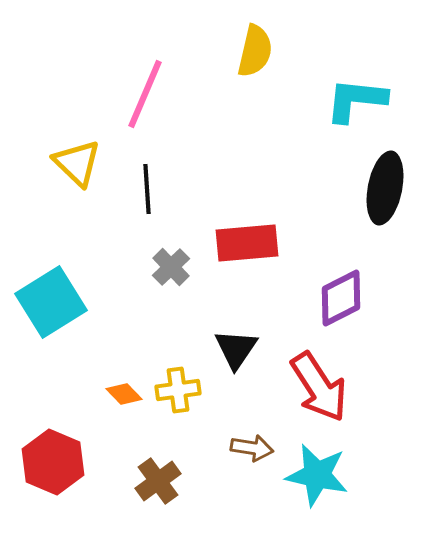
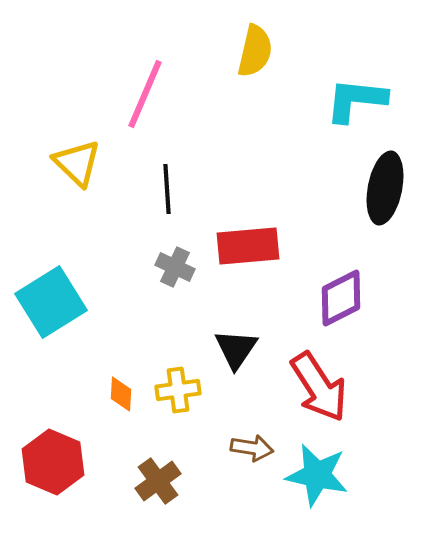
black line: moved 20 px right
red rectangle: moved 1 px right, 3 px down
gray cross: moved 4 px right; rotated 21 degrees counterclockwise
orange diamond: moved 3 px left; rotated 48 degrees clockwise
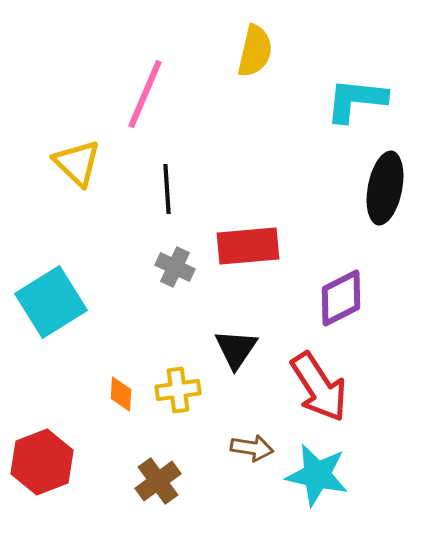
red hexagon: moved 11 px left; rotated 16 degrees clockwise
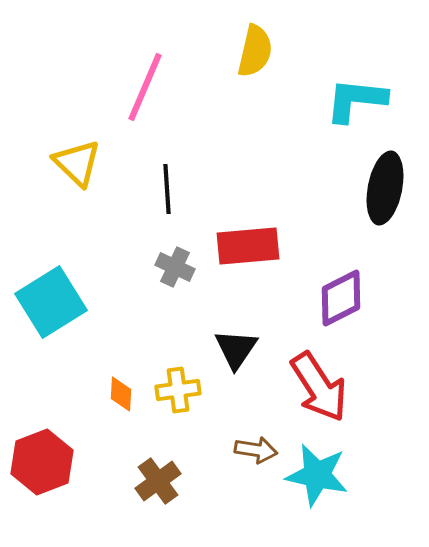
pink line: moved 7 px up
brown arrow: moved 4 px right, 2 px down
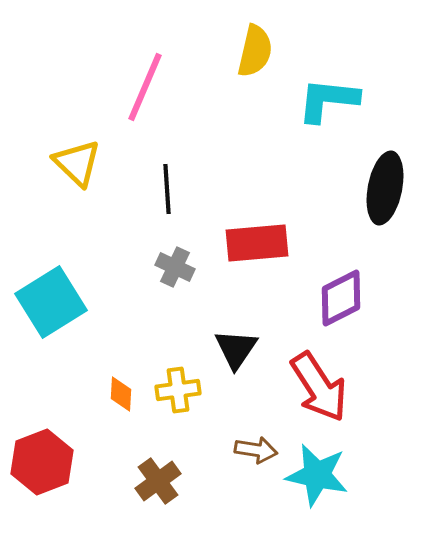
cyan L-shape: moved 28 px left
red rectangle: moved 9 px right, 3 px up
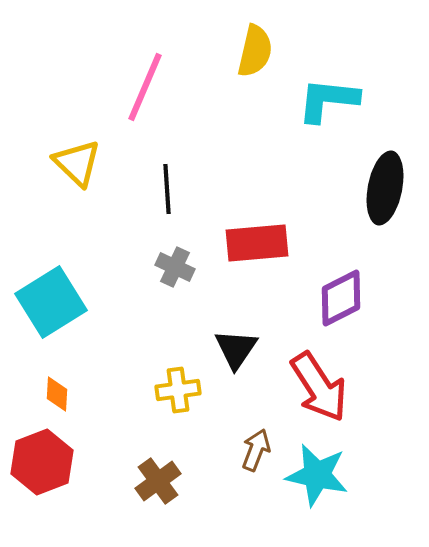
orange diamond: moved 64 px left
brown arrow: rotated 78 degrees counterclockwise
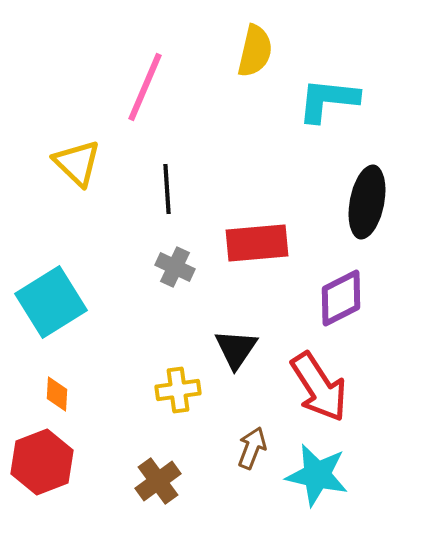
black ellipse: moved 18 px left, 14 px down
brown arrow: moved 4 px left, 2 px up
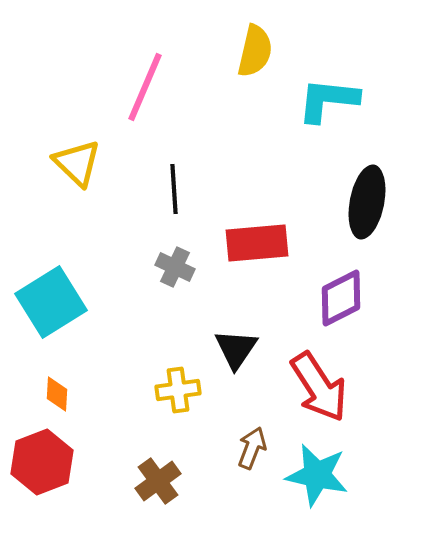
black line: moved 7 px right
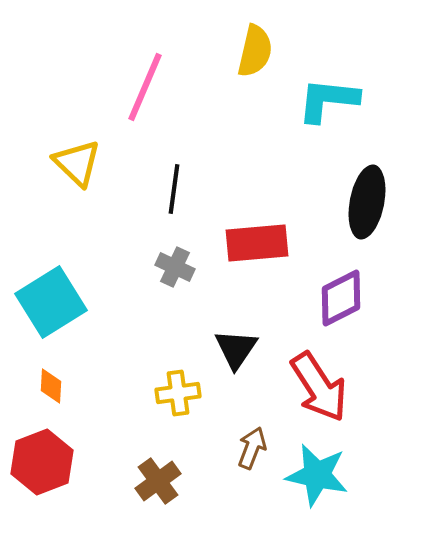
black line: rotated 12 degrees clockwise
yellow cross: moved 3 px down
orange diamond: moved 6 px left, 8 px up
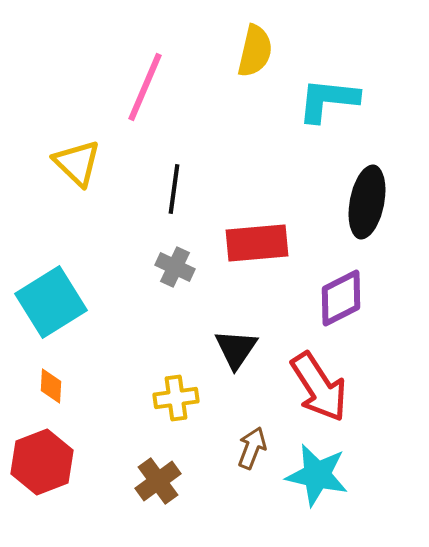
yellow cross: moved 2 px left, 5 px down
